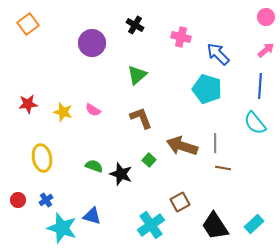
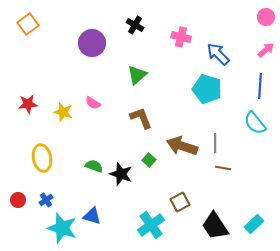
pink semicircle: moved 7 px up
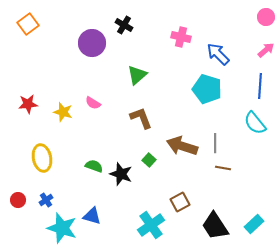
black cross: moved 11 px left
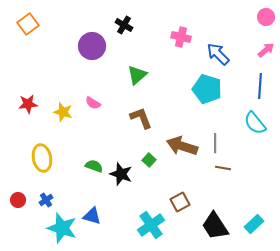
purple circle: moved 3 px down
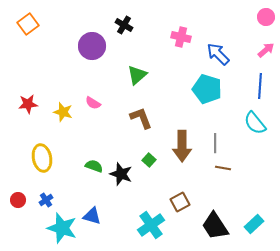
brown arrow: rotated 108 degrees counterclockwise
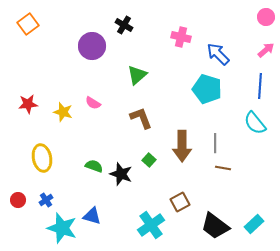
black trapezoid: rotated 20 degrees counterclockwise
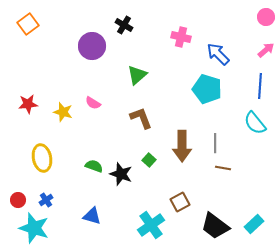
cyan star: moved 28 px left
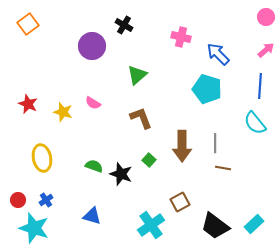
red star: rotated 30 degrees clockwise
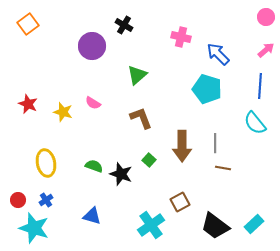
yellow ellipse: moved 4 px right, 5 px down
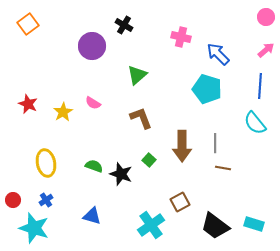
yellow star: rotated 24 degrees clockwise
red circle: moved 5 px left
cyan rectangle: rotated 60 degrees clockwise
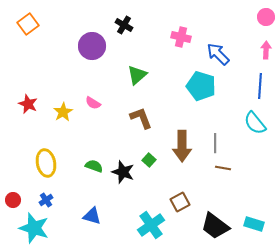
pink arrow: rotated 48 degrees counterclockwise
cyan pentagon: moved 6 px left, 3 px up
black star: moved 2 px right, 2 px up
